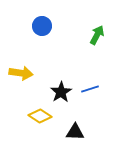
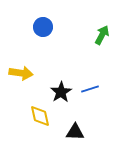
blue circle: moved 1 px right, 1 px down
green arrow: moved 5 px right
yellow diamond: rotated 45 degrees clockwise
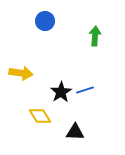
blue circle: moved 2 px right, 6 px up
green arrow: moved 7 px left, 1 px down; rotated 24 degrees counterclockwise
blue line: moved 5 px left, 1 px down
yellow diamond: rotated 20 degrees counterclockwise
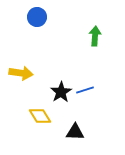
blue circle: moved 8 px left, 4 px up
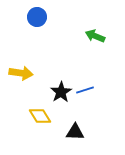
green arrow: rotated 72 degrees counterclockwise
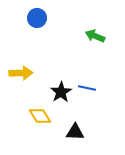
blue circle: moved 1 px down
yellow arrow: rotated 10 degrees counterclockwise
blue line: moved 2 px right, 2 px up; rotated 30 degrees clockwise
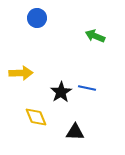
yellow diamond: moved 4 px left, 1 px down; rotated 10 degrees clockwise
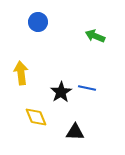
blue circle: moved 1 px right, 4 px down
yellow arrow: rotated 95 degrees counterclockwise
